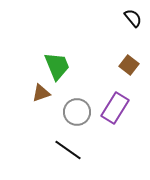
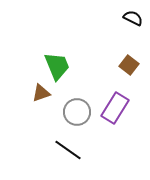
black semicircle: rotated 24 degrees counterclockwise
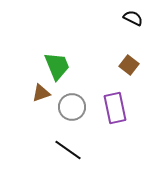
purple rectangle: rotated 44 degrees counterclockwise
gray circle: moved 5 px left, 5 px up
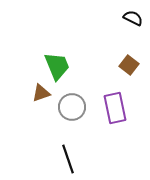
black line: moved 9 px down; rotated 36 degrees clockwise
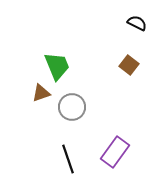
black semicircle: moved 4 px right, 5 px down
purple rectangle: moved 44 px down; rotated 48 degrees clockwise
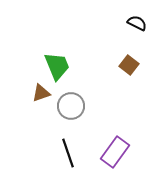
gray circle: moved 1 px left, 1 px up
black line: moved 6 px up
